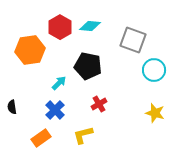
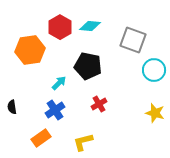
blue cross: rotated 12 degrees clockwise
yellow L-shape: moved 7 px down
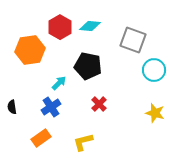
red cross: rotated 14 degrees counterclockwise
blue cross: moved 4 px left, 3 px up
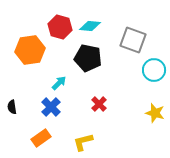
red hexagon: rotated 15 degrees counterclockwise
black pentagon: moved 8 px up
blue cross: rotated 12 degrees counterclockwise
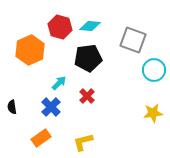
orange hexagon: rotated 16 degrees counterclockwise
black pentagon: rotated 20 degrees counterclockwise
red cross: moved 12 px left, 8 px up
yellow star: moved 2 px left; rotated 24 degrees counterclockwise
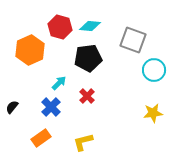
black semicircle: rotated 48 degrees clockwise
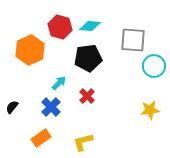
gray square: rotated 16 degrees counterclockwise
cyan circle: moved 4 px up
yellow star: moved 3 px left, 3 px up
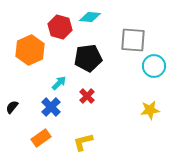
cyan diamond: moved 9 px up
